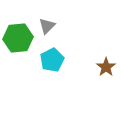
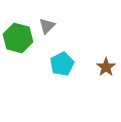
green hexagon: rotated 20 degrees clockwise
cyan pentagon: moved 10 px right, 4 px down
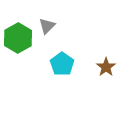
green hexagon: rotated 16 degrees clockwise
cyan pentagon: rotated 10 degrees counterclockwise
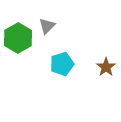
cyan pentagon: rotated 20 degrees clockwise
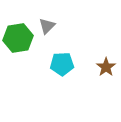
green hexagon: rotated 20 degrees clockwise
cyan pentagon: rotated 15 degrees clockwise
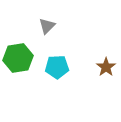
green hexagon: moved 20 px down
cyan pentagon: moved 5 px left, 3 px down
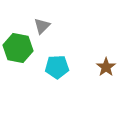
gray triangle: moved 5 px left
green hexagon: moved 10 px up; rotated 20 degrees clockwise
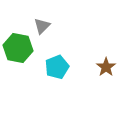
cyan pentagon: rotated 20 degrees counterclockwise
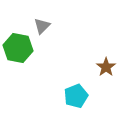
cyan pentagon: moved 19 px right, 29 px down
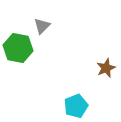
brown star: moved 1 px down; rotated 12 degrees clockwise
cyan pentagon: moved 10 px down
